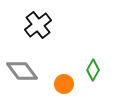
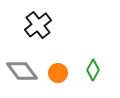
orange circle: moved 6 px left, 11 px up
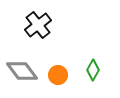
orange circle: moved 2 px down
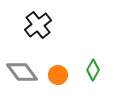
gray diamond: moved 1 px down
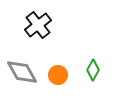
gray diamond: rotated 8 degrees clockwise
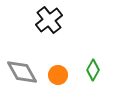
black cross: moved 11 px right, 5 px up
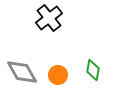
black cross: moved 2 px up
green diamond: rotated 20 degrees counterclockwise
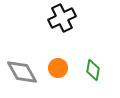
black cross: moved 13 px right; rotated 12 degrees clockwise
orange circle: moved 7 px up
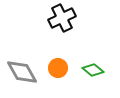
green diamond: rotated 60 degrees counterclockwise
